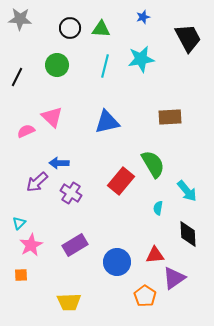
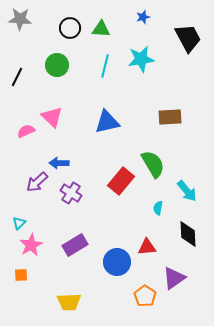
red triangle: moved 8 px left, 8 px up
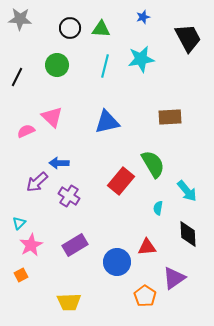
purple cross: moved 2 px left, 3 px down
orange square: rotated 24 degrees counterclockwise
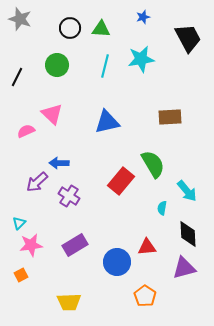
gray star: rotated 15 degrees clockwise
pink triangle: moved 3 px up
cyan semicircle: moved 4 px right
pink star: rotated 20 degrees clockwise
purple triangle: moved 10 px right, 10 px up; rotated 20 degrees clockwise
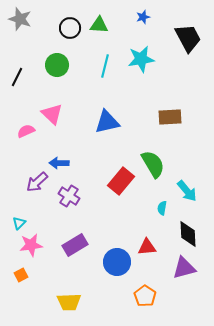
green triangle: moved 2 px left, 4 px up
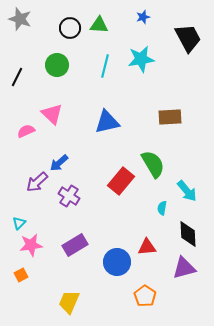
blue arrow: rotated 42 degrees counterclockwise
yellow trapezoid: rotated 115 degrees clockwise
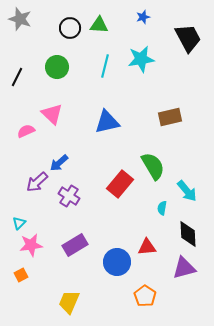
green circle: moved 2 px down
brown rectangle: rotated 10 degrees counterclockwise
green semicircle: moved 2 px down
red rectangle: moved 1 px left, 3 px down
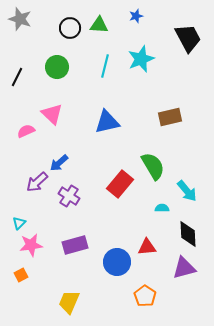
blue star: moved 7 px left, 1 px up
cyan star: rotated 12 degrees counterclockwise
cyan semicircle: rotated 80 degrees clockwise
purple rectangle: rotated 15 degrees clockwise
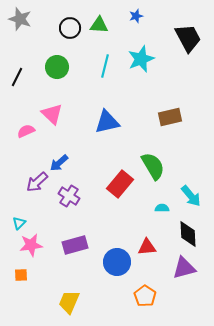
cyan arrow: moved 4 px right, 5 px down
orange square: rotated 24 degrees clockwise
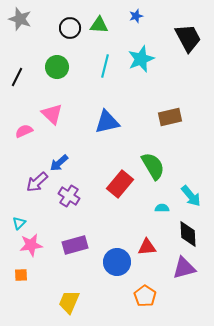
pink semicircle: moved 2 px left
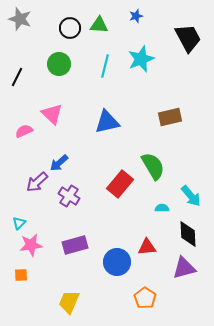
green circle: moved 2 px right, 3 px up
orange pentagon: moved 2 px down
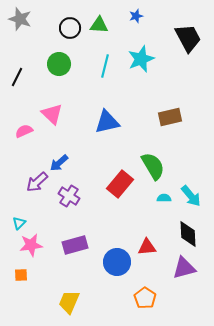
cyan semicircle: moved 2 px right, 10 px up
